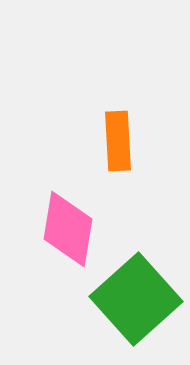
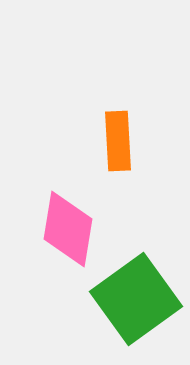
green square: rotated 6 degrees clockwise
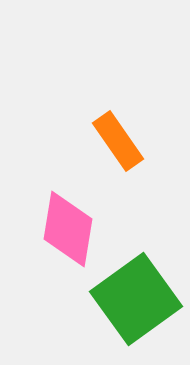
orange rectangle: rotated 32 degrees counterclockwise
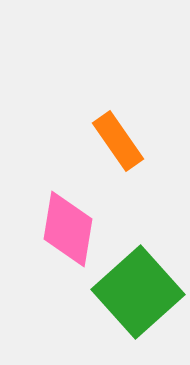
green square: moved 2 px right, 7 px up; rotated 6 degrees counterclockwise
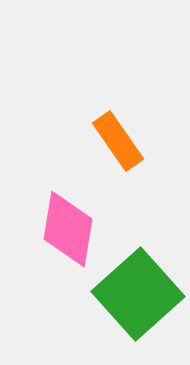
green square: moved 2 px down
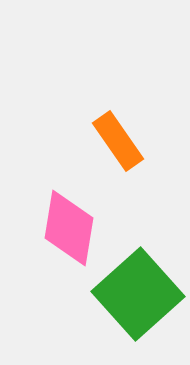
pink diamond: moved 1 px right, 1 px up
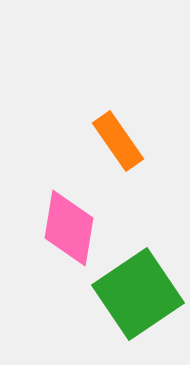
green square: rotated 8 degrees clockwise
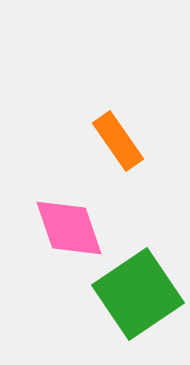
pink diamond: rotated 28 degrees counterclockwise
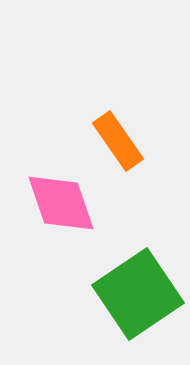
pink diamond: moved 8 px left, 25 px up
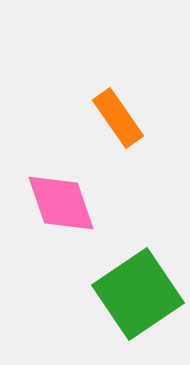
orange rectangle: moved 23 px up
